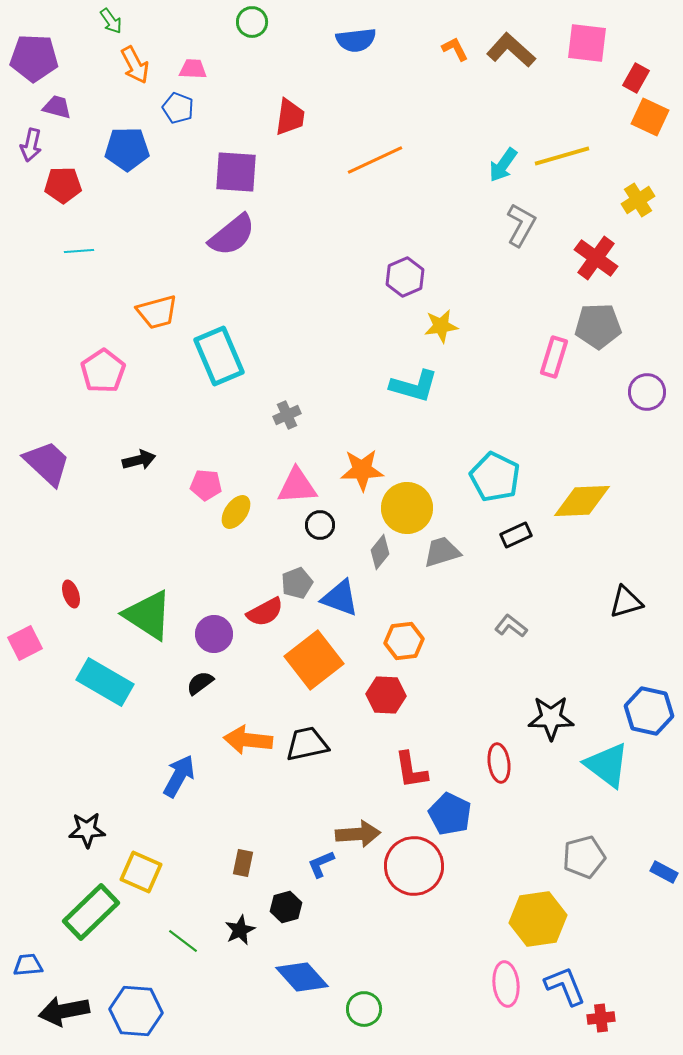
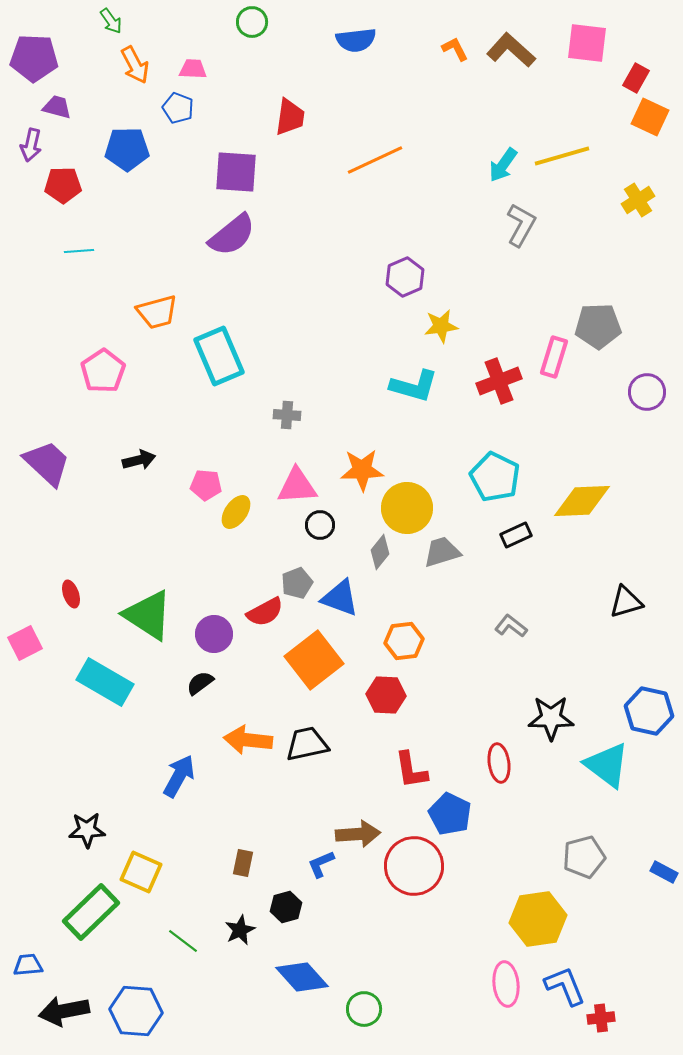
red cross at (596, 258): moved 97 px left, 123 px down; rotated 33 degrees clockwise
gray cross at (287, 415): rotated 28 degrees clockwise
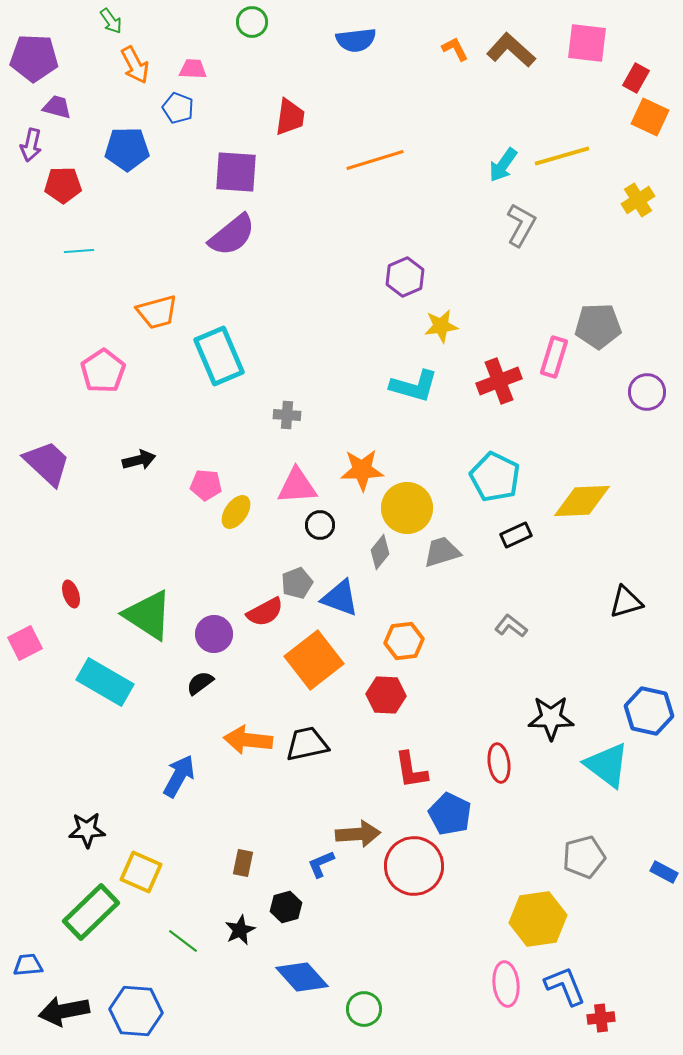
orange line at (375, 160): rotated 8 degrees clockwise
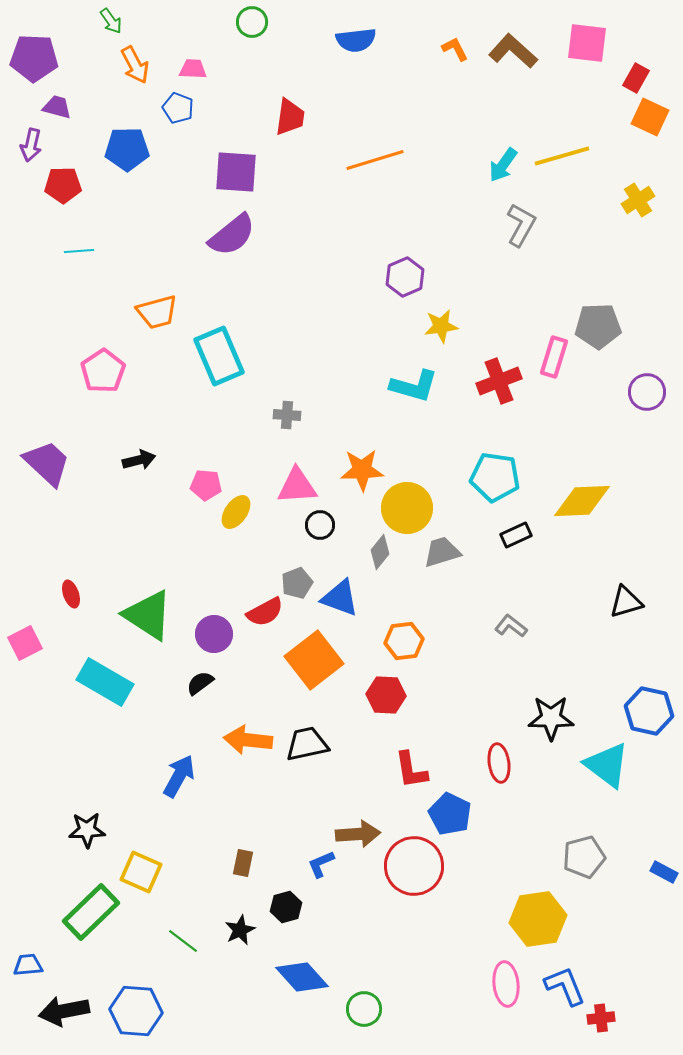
brown L-shape at (511, 50): moved 2 px right, 1 px down
cyan pentagon at (495, 477): rotated 18 degrees counterclockwise
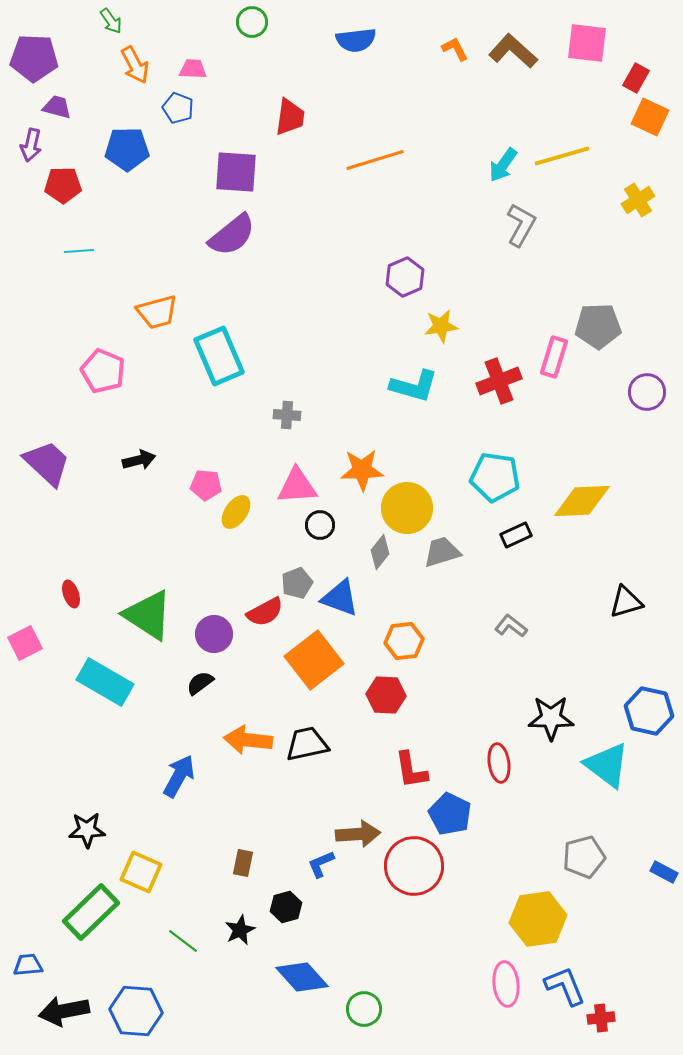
pink pentagon at (103, 371): rotated 15 degrees counterclockwise
